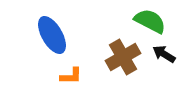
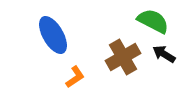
green semicircle: moved 3 px right
blue ellipse: moved 1 px right
orange L-shape: moved 4 px right, 1 px down; rotated 35 degrees counterclockwise
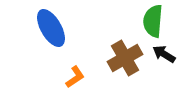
green semicircle: rotated 112 degrees counterclockwise
blue ellipse: moved 2 px left, 7 px up
brown cross: moved 2 px right, 1 px down
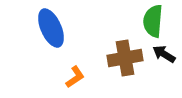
blue ellipse: rotated 6 degrees clockwise
brown cross: rotated 20 degrees clockwise
